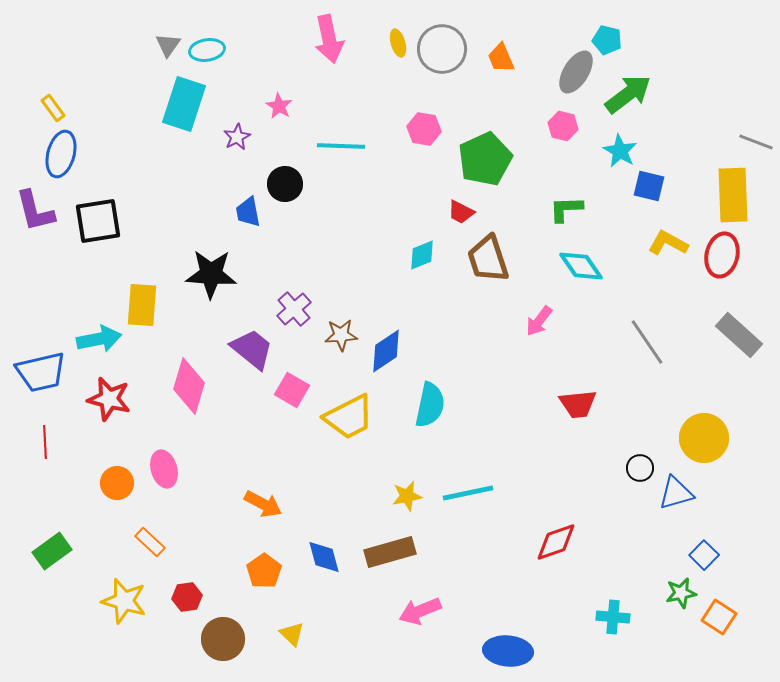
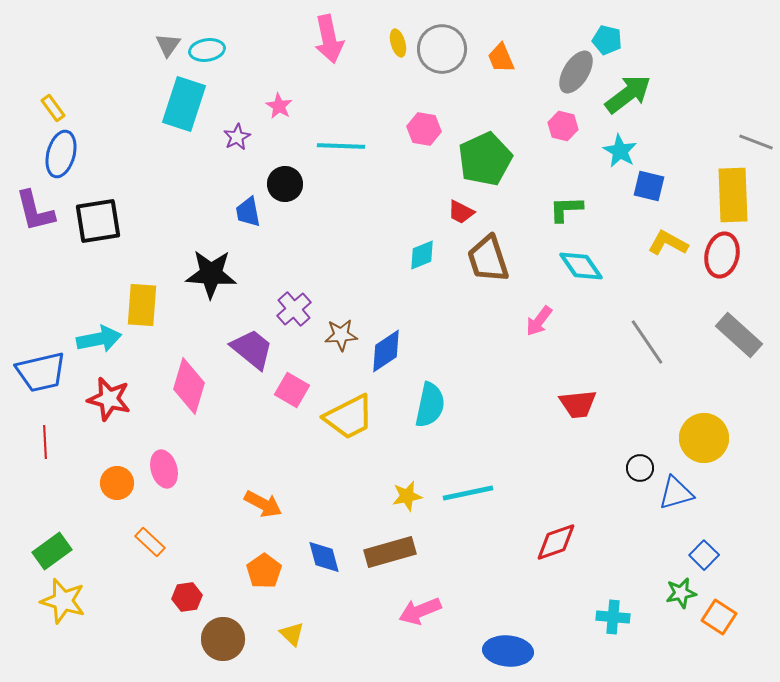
yellow star at (124, 601): moved 61 px left
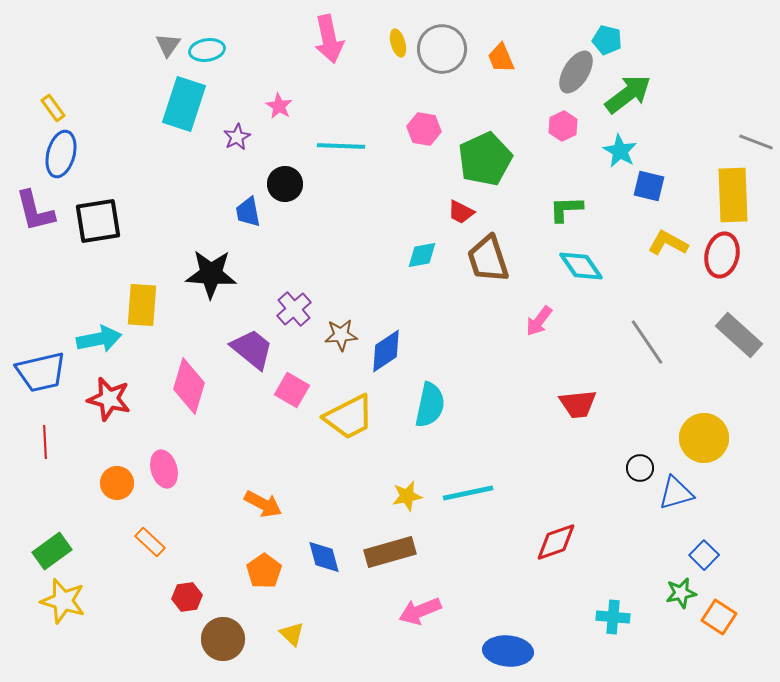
pink hexagon at (563, 126): rotated 20 degrees clockwise
cyan diamond at (422, 255): rotated 12 degrees clockwise
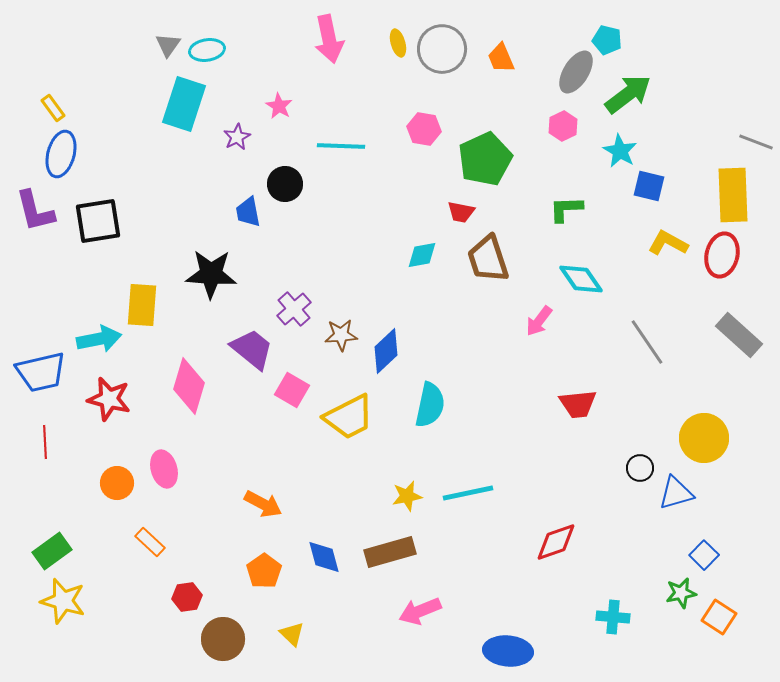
red trapezoid at (461, 212): rotated 16 degrees counterclockwise
cyan diamond at (581, 266): moved 13 px down
blue diamond at (386, 351): rotated 9 degrees counterclockwise
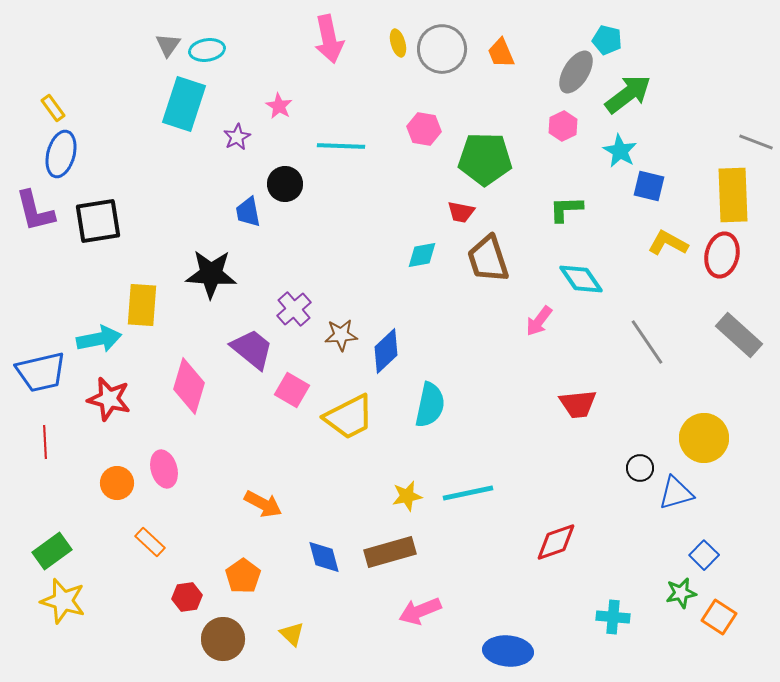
orange trapezoid at (501, 58): moved 5 px up
green pentagon at (485, 159): rotated 26 degrees clockwise
orange pentagon at (264, 571): moved 21 px left, 5 px down
